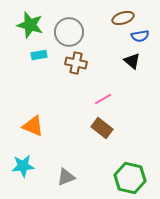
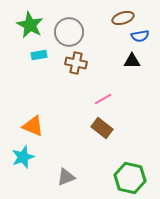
green star: rotated 12 degrees clockwise
black triangle: rotated 42 degrees counterclockwise
cyan star: moved 9 px up; rotated 15 degrees counterclockwise
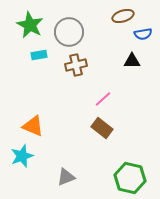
brown ellipse: moved 2 px up
blue semicircle: moved 3 px right, 2 px up
brown cross: moved 2 px down; rotated 25 degrees counterclockwise
pink line: rotated 12 degrees counterclockwise
cyan star: moved 1 px left, 1 px up
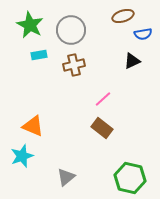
gray circle: moved 2 px right, 2 px up
black triangle: rotated 24 degrees counterclockwise
brown cross: moved 2 px left
gray triangle: rotated 18 degrees counterclockwise
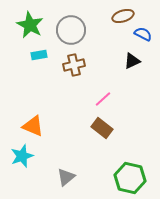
blue semicircle: rotated 144 degrees counterclockwise
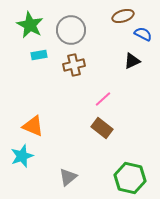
gray triangle: moved 2 px right
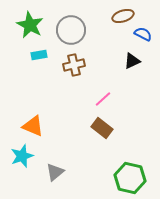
gray triangle: moved 13 px left, 5 px up
